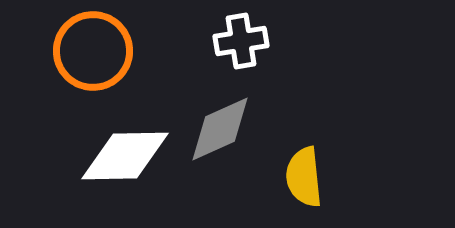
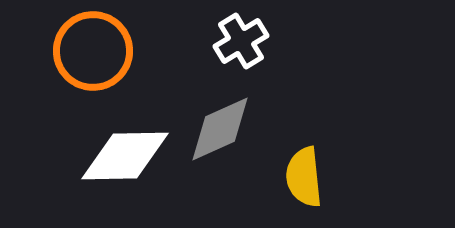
white cross: rotated 22 degrees counterclockwise
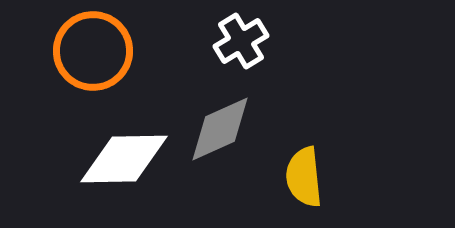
white diamond: moved 1 px left, 3 px down
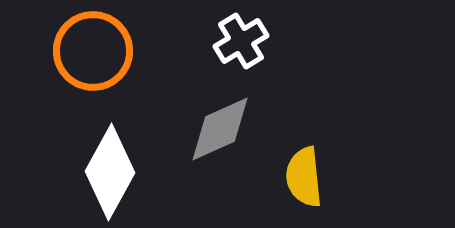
white diamond: moved 14 px left, 13 px down; rotated 60 degrees counterclockwise
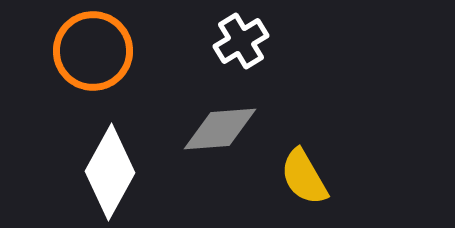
gray diamond: rotated 20 degrees clockwise
yellow semicircle: rotated 24 degrees counterclockwise
